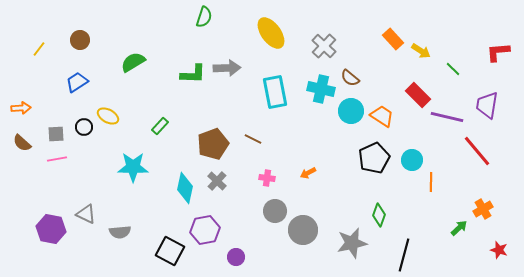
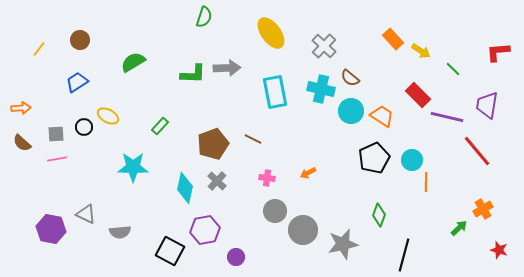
orange line at (431, 182): moved 5 px left
gray star at (352, 243): moved 9 px left, 1 px down
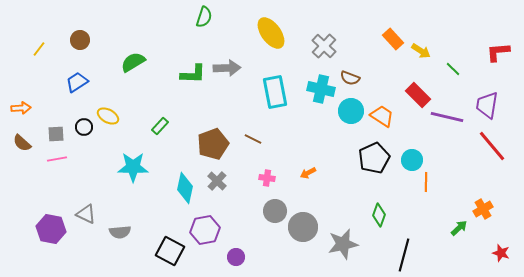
brown semicircle at (350, 78): rotated 18 degrees counterclockwise
red line at (477, 151): moved 15 px right, 5 px up
gray circle at (303, 230): moved 3 px up
red star at (499, 250): moved 2 px right, 3 px down
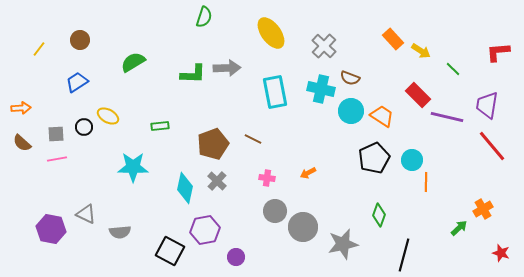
green rectangle at (160, 126): rotated 42 degrees clockwise
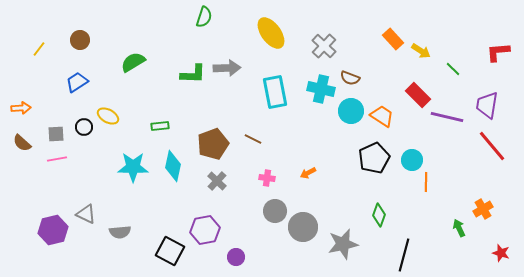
cyan diamond at (185, 188): moved 12 px left, 22 px up
green arrow at (459, 228): rotated 72 degrees counterclockwise
purple hexagon at (51, 229): moved 2 px right, 1 px down; rotated 24 degrees counterclockwise
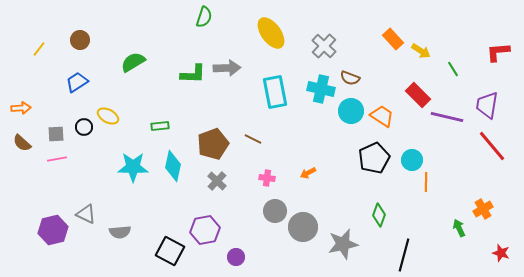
green line at (453, 69): rotated 14 degrees clockwise
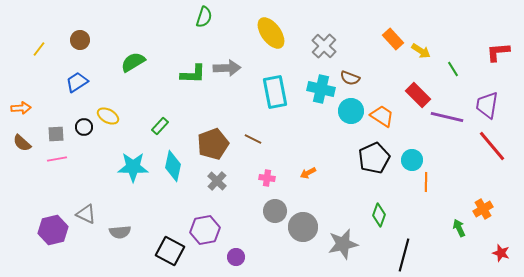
green rectangle at (160, 126): rotated 42 degrees counterclockwise
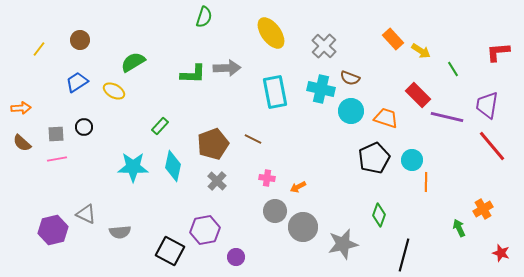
yellow ellipse at (108, 116): moved 6 px right, 25 px up
orange trapezoid at (382, 116): moved 4 px right, 2 px down; rotated 15 degrees counterclockwise
orange arrow at (308, 173): moved 10 px left, 14 px down
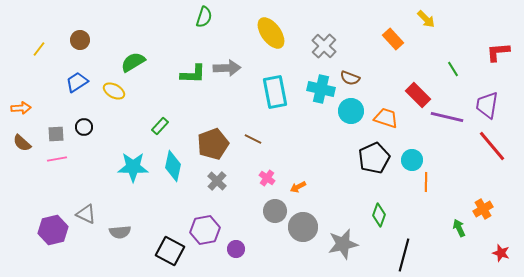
yellow arrow at (421, 51): moved 5 px right, 32 px up; rotated 12 degrees clockwise
pink cross at (267, 178): rotated 28 degrees clockwise
purple circle at (236, 257): moved 8 px up
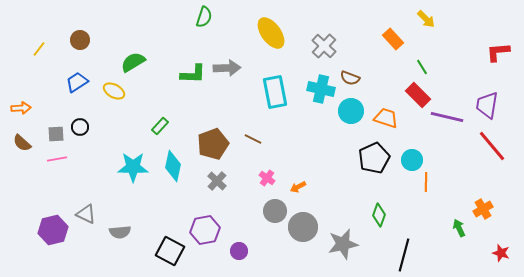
green line at (453, 69): moved 31 px left, 2 px up
black circle at (84, 127): moved 4 px left
purple circle at (236, 249): moved 3 px right, 2 px down
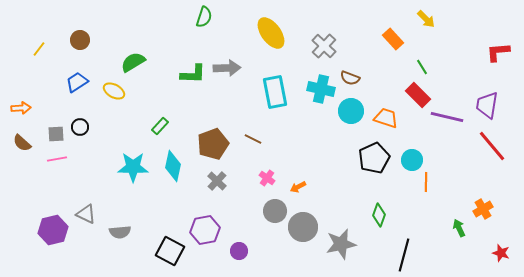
gray star at (343, 244): moved 2 px left
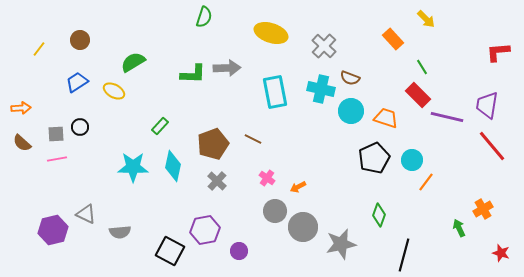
yellow ellipse at (271, 33): rotated 36 degrees counterclockwise
orange line at (426, 182): rotated 36 degrees clockwise
